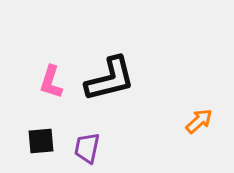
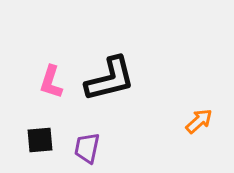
black square: moved 1 px left, 1 px up
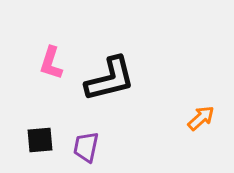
pink L-shape: moved 19 px up
orange arrow: moved 2 px right, 3 px up
purple trapezoid: moved 1 px left, 1 px up
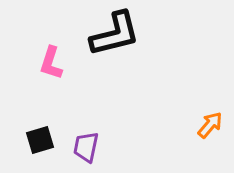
black L-shape: moved 5 px right, 45 px up
orange arrow: moved 9 px right, 7 px down; rotated 8 degrees counterclockwise
black square: rotated 12 degrees counterclockwise
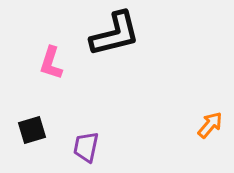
black square: moved 8 px left, 10 px up
